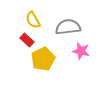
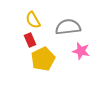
red rectangle: moved 3 px right; rotated 24 degrees clockwise
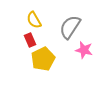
yellow semicircle: moved 1 px right
gray semicircle: moved 2 px right; rotated 50 degrees counterclockwise
pink star: moved 3 px right, 1 px up
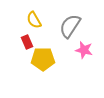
gray semicircle: moved 1 px up
red rectangle: moved 3 px left, 2 px down
yellow pentagon: rotated 25 degrees clockwise
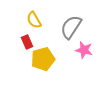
gray semicircle: moved 1 px right, 1 px down
yellow pentagon: rotated 15 degrees counterclockwise
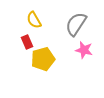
gray semicircle: moved 5 px right, 3 px up
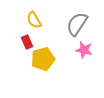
gray semicircle: moved 1 px right
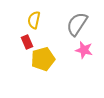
yellow semicircle: rotated 42 degrees clockwise
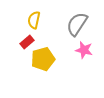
red rectangle: rotated 72 degrees clockwise
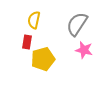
red rectangle: rotated 40 degrees counterclockwise
